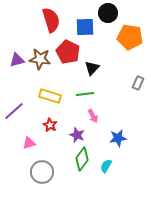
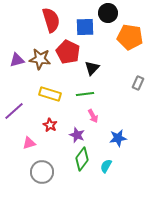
yellow rectangle: moved 2 px up
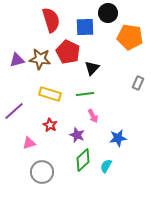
green diamond: moved 1 px right, 1 px down; rotated 10 degrees clockwise
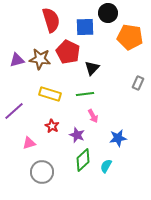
red star: moved 2 px right, 1 px down
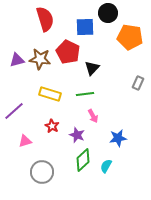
red semicircle: moved 6 px left, 1 px up
pink triangle: moved 4 px left, 2 px up
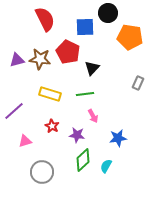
red semicircle: rotated 10 degrees counterclockwise
purple star: rotated 14 degrees counterclockwise
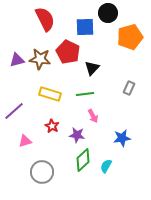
orange pentagon: rotated 25 degrees counterclockwise
gray rectangle: moved 9 px left, 5 px down
blue star: moved 4 px right
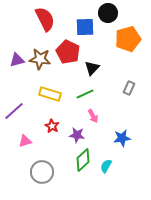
orange pentagon: moved 2 px left, 2 px down
green line: rotated 18 degrees counterclockwise
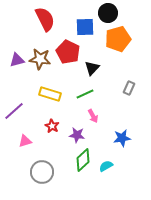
orange pentagon: moved 10 px left
cyan semicircle: rotated 32 degrees clockwise
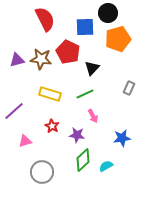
brown star: moved 1 px right
